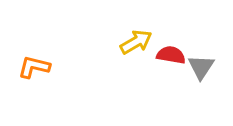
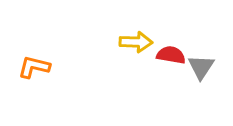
yellow arrow: rotated 32 degrees clockwise
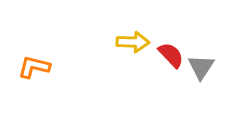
yellow arrow: moved 3 px left
red semicircle: rotated 36 degrees clockwise
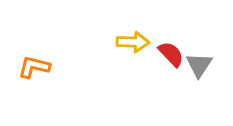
red semicircle: moved 1 px up
gray triangle: moved 2 px left, 2 px up
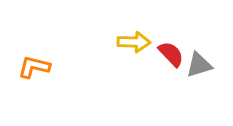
yellow arrow: moved 1 px right
gray triangle: rotated 40 degrees clockwise
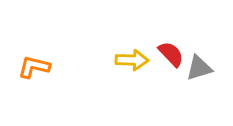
yellow arrow: moved 2 px left, 18 px down
gray triangle: moved 3 px down
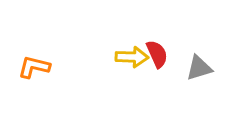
red semicircle: moved 14 px left; rotated 20 degrees clockwise
yellow arrow: moved 3 px up
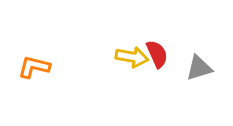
yellow arrow: rotated 8 degrees clockwise
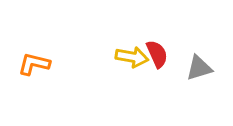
orange L-shape: moved 3 px up
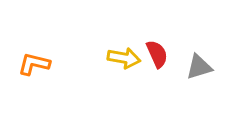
yellow arrow: moved 8 px left, 1 px down
gray triangle: moved 1 px up
